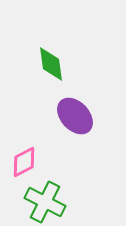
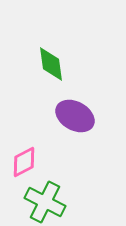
purple ellipse: rotated 18 degrees counterclockwise
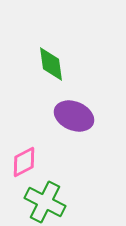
purple ellipse: moved 1 px left; rotated 6 degrees counterclockwise
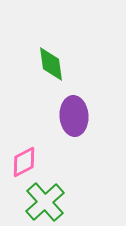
purple ellipse: rotated 63 degrees clockwise
green cross: rotated 21 degrees clockwise
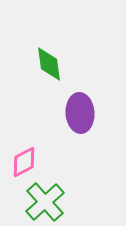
green diamond: moved 2 px left
purple ellipse: moved 6 px right, 3 px up
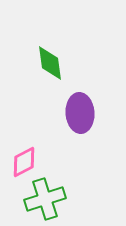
green diamond: moved 1 px right, 1 px up
green cross: moved 3 px up; rotated 24 degrees clockwise
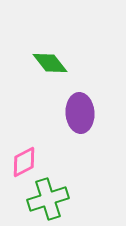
green diamond: rotated 30 degrees counterclockwise
green cross: moved 3 px right
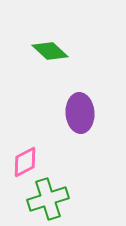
green diamond: moved 12 px up; rotated 9 degrees counterclockwise
pink diamond: moved 1 px right
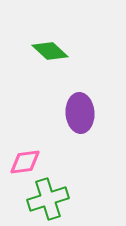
pink diamond: rotated 20 degrees clockwise
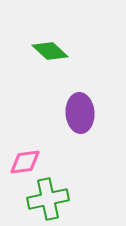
green cross: rotated 6 degrees clockwise
